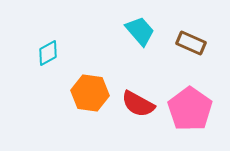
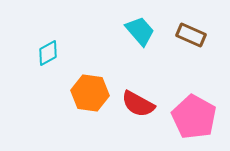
brown rectangle: moved 8 px up
pink pentagon: moved 4 px right, 8 px down; rotated 6 degrees counterclockwise
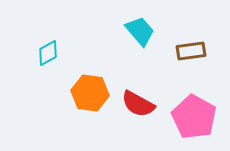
brown rectangle: moved 16 px down; rotated 32 degrees counterclockwise
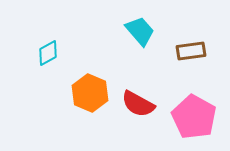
orange hexagon: rotated 15 degrees clockwise
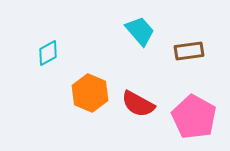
brown rectangle: moved 2 px left
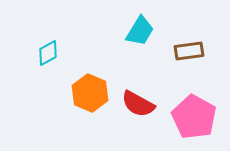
cyan trapezoid: rotated 72 degrees clockwise
